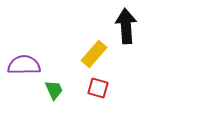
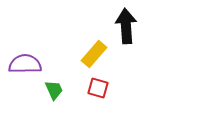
purple semicircle: moved 1 px right, 1 px up
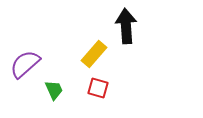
purple semicircle: rotated 40 degrees counterclockwise
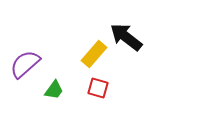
black arrow: moved 11 px down; rotated 48 degrees counterclockwise
green trapezoid: rotated 60 degrees clockwise
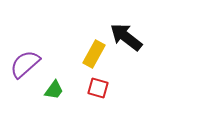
yellow rectangle: rotated 12 degrees counterclockwise
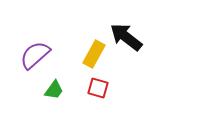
purple semicircle: moved 10 px right, 9 px up
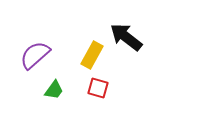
yellow rectangle: moved 2 px left, 1 px down
